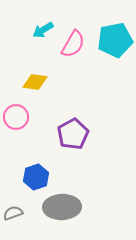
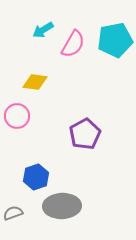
pink circle: moved 1 px right, 1 px up
purple pentagon: moved 12 px right
gray ellipse: moved 1 px up
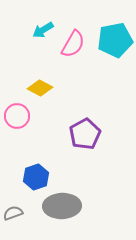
yellow diamond: moved 5 px right, 6 px down; rotated 20 degrees clockwise
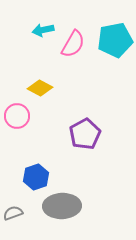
cyan arrow: rotated 20 degrees clockwise
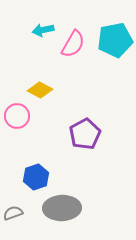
yellow diamond: moved 2 px down
gray ellipse: moved 2 px down
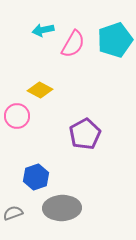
cyan pentagon: rotated 8 degrees counterclockwise
